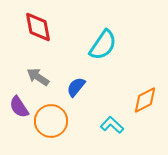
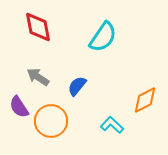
cyan semicircle: moved 8 px up
blue semicircle: moved 1 px right, 1 px up
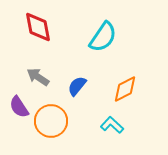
orange diamond: moved 20 px left, 11 px up
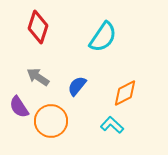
red diamond: rotated 28 degrees clockwise
orange diamond: moved 4 px down
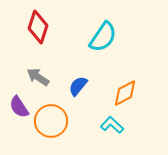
blue semicircle: moved 1 px right
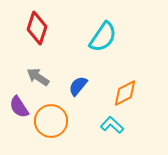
red diamond: moved 1 px left, 1 px down
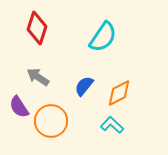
blue semicircle: moved 6 px right
orange diamond: moved 6 px left
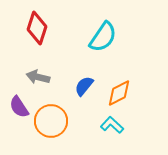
gray arrow: rotated 20 degrees counterclockwise
